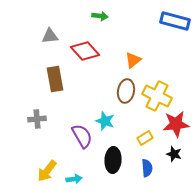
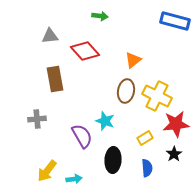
black star: rotated 21 degrees clockwise
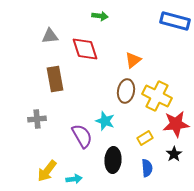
red diamond: moved 2 px up; rotated 24 degrees clockwise
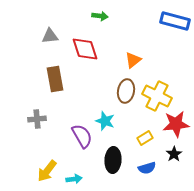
blue semicircle: rotated 78 degrees clockwise
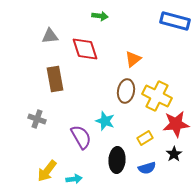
orange triangle: moved 1 px up
gray cross: rotated 24 degrees clockwise
purple semicircle: moved 1 px left, 1 px down
black ellipse: moved 4 px right
